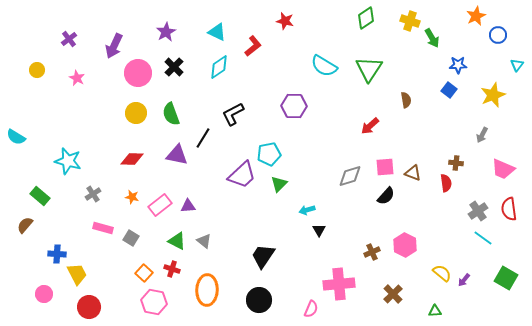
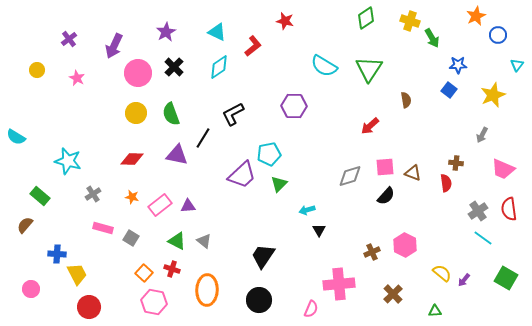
pink circle at (44, 294): moved 13 px left, 5 px up
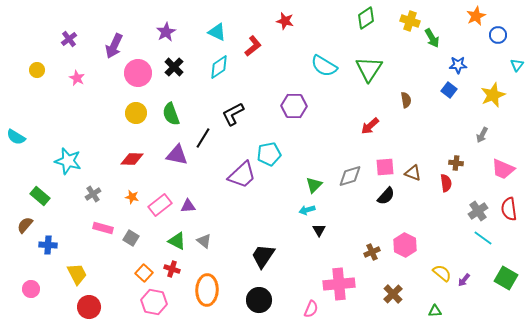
green triangle at (279, 184): moved 35 px right, 1 px down
blue cross at (57, 254): moved 9 px left, 9 px up
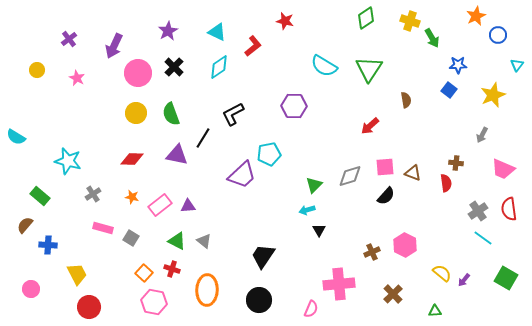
purple star at (166, 32): moved 2 px right, 1 px up
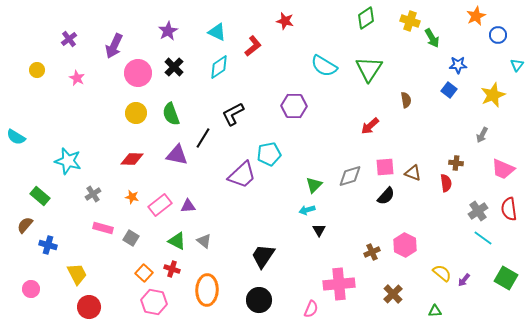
blue cross at (48, 245): rotated 12 degrees clockwise
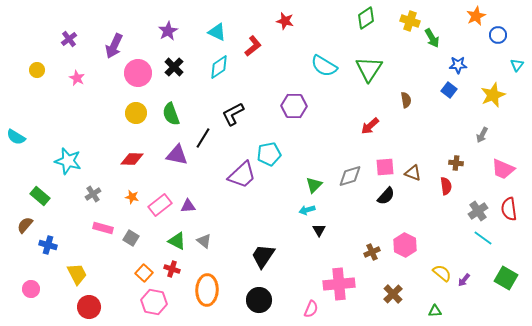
red semicircle at (446, 183): moved 3 px down
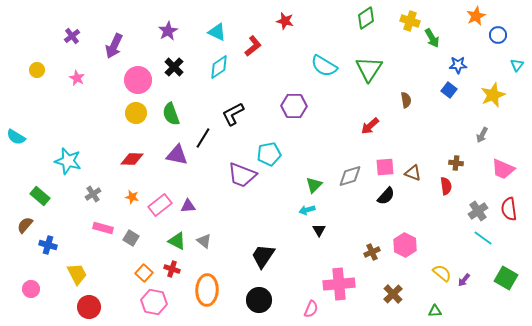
purple cross at (69, 39): moved 3 px right, 3 px up
pink circle at (138, 73): moved 7 px down
purple trapezoid at (242, 175): rotated 64 degrees clockwise
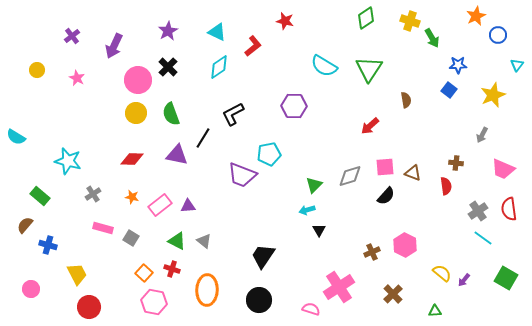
black cross at (174, 67): moved 6 px left
pink cross at (339, 284): moved 3 px down; rotated 28 degrees counterclockwise
pink semicircle at (311, 309): rotated 96 degrees counterclockwise
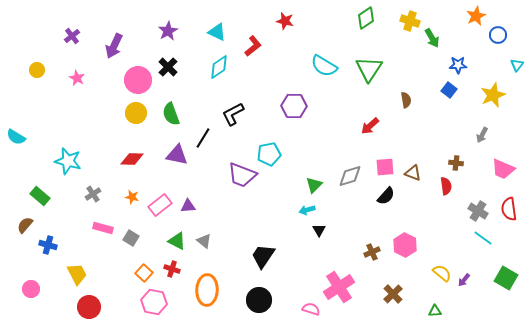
gray cross at (478, 211): rotated 24 degrees counterclockwise
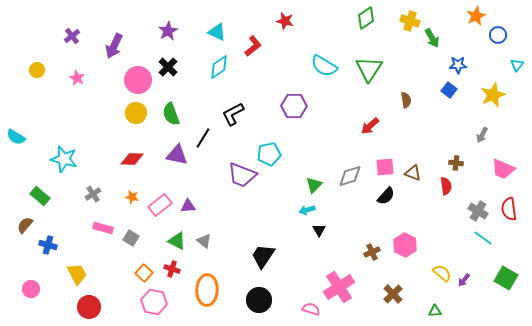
cyan star at (68, 161): moved 4 px left, 2 px up
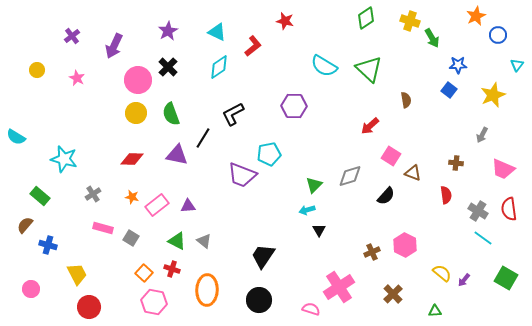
green triangle at (369, 69): rotated 20 degrees counterclockwise
pink square at (385, 167): moved 6 px right, 11 px up; rotated 36 degrees clockwise
red semicircle at (446, 186): moved 9 px down
pink rectangle at (160, 205): moved 3 px left
